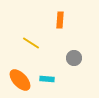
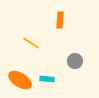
gray circle: moved 1 px right, 3 px down
orange ellipse: rotated 15 degrees counterclockwise
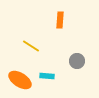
yellow line: moved 3 px down
gray circle: moved 2 px right
cyan rectangle: moved 3 px up
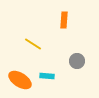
orange rectangle: moved 4 px right
yellow line: moved 2 px right, 2 px up
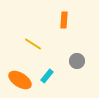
cyan rectangle: rotated 56 degrees counterclockwise
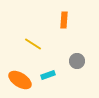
cyan rectangle: moved 1 px right, 1 px up; rotated 32 degrees clockwise
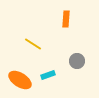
orange rectangle: moved 2 px right, 1 px up
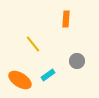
yellow line: rotated 18 degrees clockwise
cyan rectangle: rotated 16 degrees counterclockwise
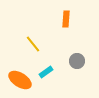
cyan rectangle: moved 2 px left, 3 px up
